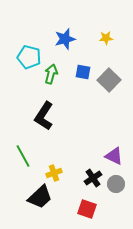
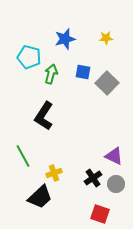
gray square: moved 2 px left, 3 px down
red square: moved 13 px right, 5 px down
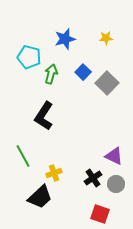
blue square: rotated 35 degrees clockwise
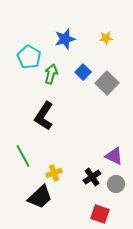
cyan pentagon: rotated 15 degrees clockwise
black cross: moved 1 px left, 1 px up
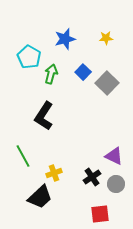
red square: rotated 24 degrees counterclockwise
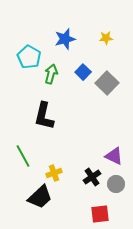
black L-shape: rotated 20 degrees counterclockwise
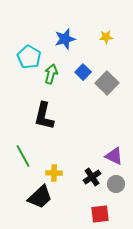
yellow star: moved 1 px up
yellow cross: rotated 21 degrees clockwise
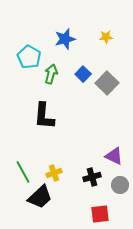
blue square: moved 2 px down
black L-shape: rotated 8 degrees counterclockwise
green line: moved 16 px down
yellow cross: rotated 21 degrees counterclockwise
black cross: rotated 18 degrees clockwise
gray circle: moved 4 px right, 1 px down
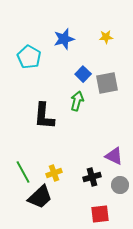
blue star: moved 1 px left
green arrow: moved 26 px right, 27 px down
gray square: rotated 35 degrees clockwise
